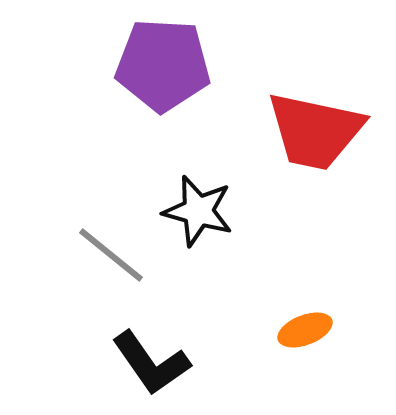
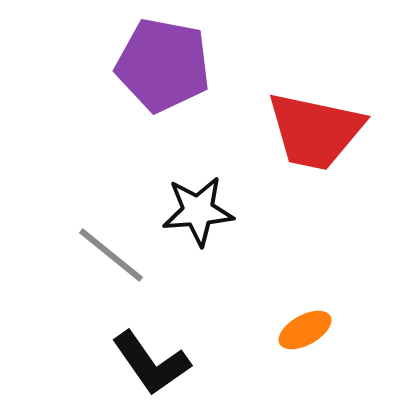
purple pentagon: rotated 8 degrees clockwise
black star: rotated 20 degrees counterclockwise
orange ellipse: rotated 8 degrees counterclockwise
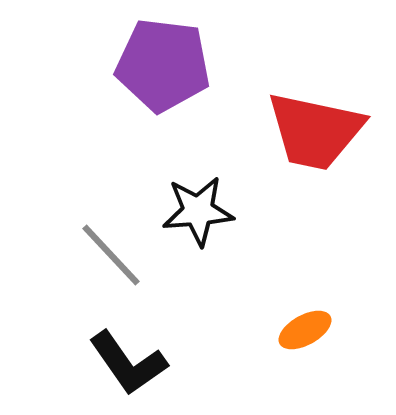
purple pentagon: rotated 4 degrees counterclockwise
gray line: rotated 8 degrees clockwise
black L-shape: moved 23 px left
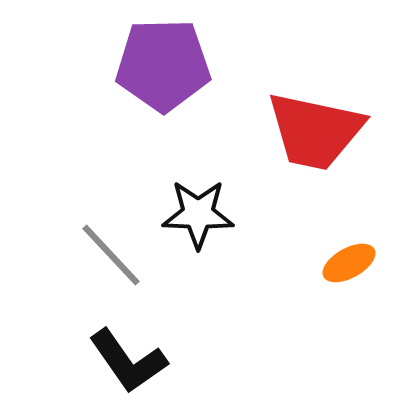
purple pentagon: rotated 8 degrees counterclockwise
black star: moved 3 px down; rotated 6 degrees clockwise
orange ellipse: moved 44 px right, 67 px up
black L-shape: moved 2 px up
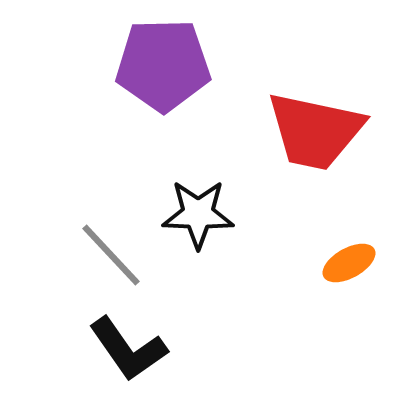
black L-shape: moved 12 px up
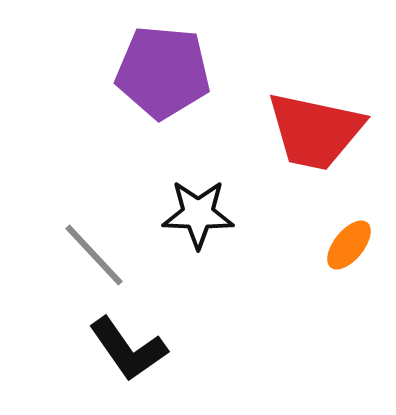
purple pentagon: moved 7 px down; rotated 6 degrees clockwise
gray line: moved 17 px left
orange ellipse: moved 18 px up; rotated 22 degrees counterclockwise
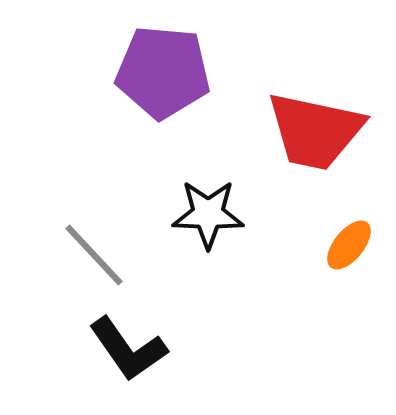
black star: moved 10 px right
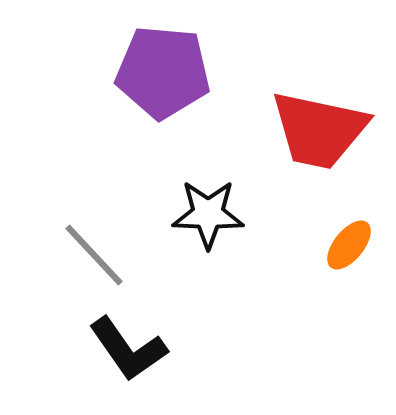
red trapezoid: moved 4 px right, 1 px up
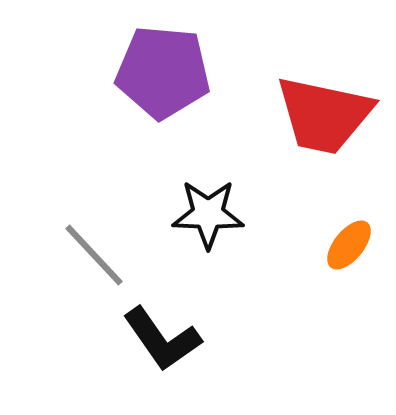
red trapezoid: moved 5 px right, 15 px up
black L-shape: moved 34 px right, 10 px up
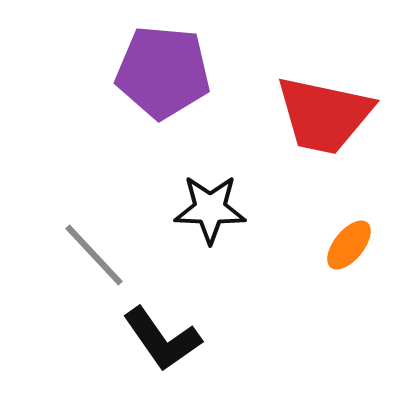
black star: moved 2 px right, 5 px up
